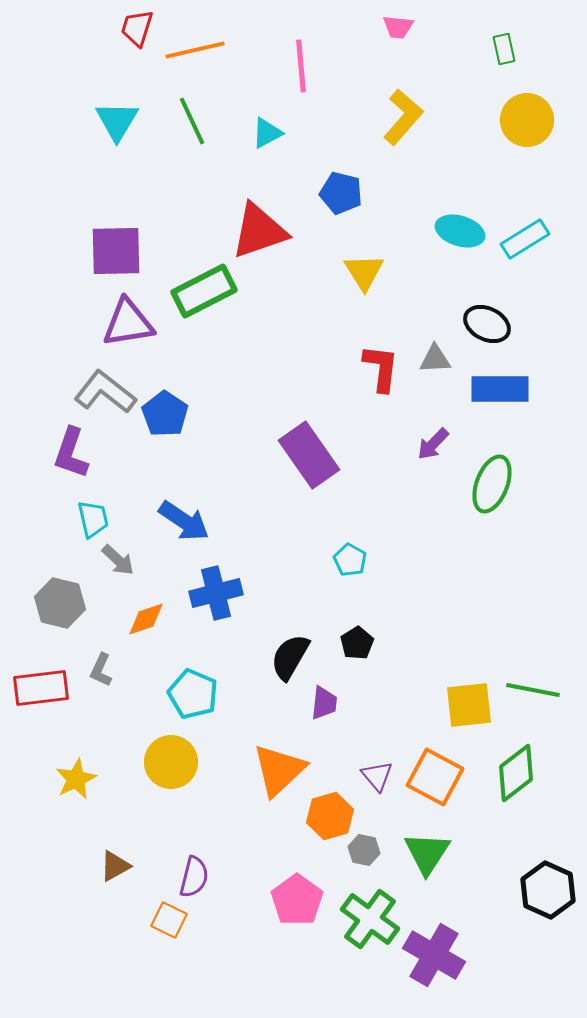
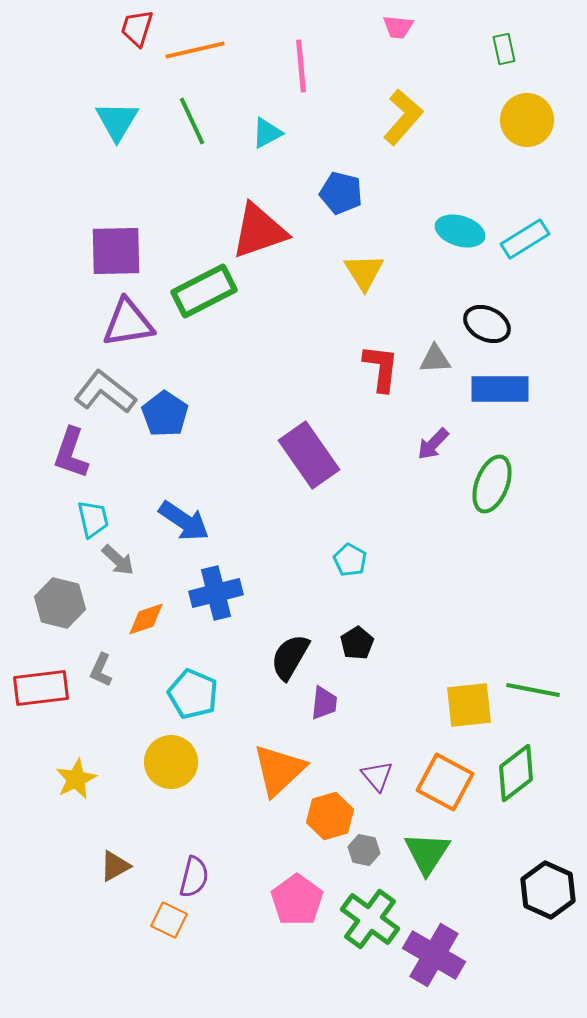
orange square at (435, 777): moved 10 px right, 5 px down
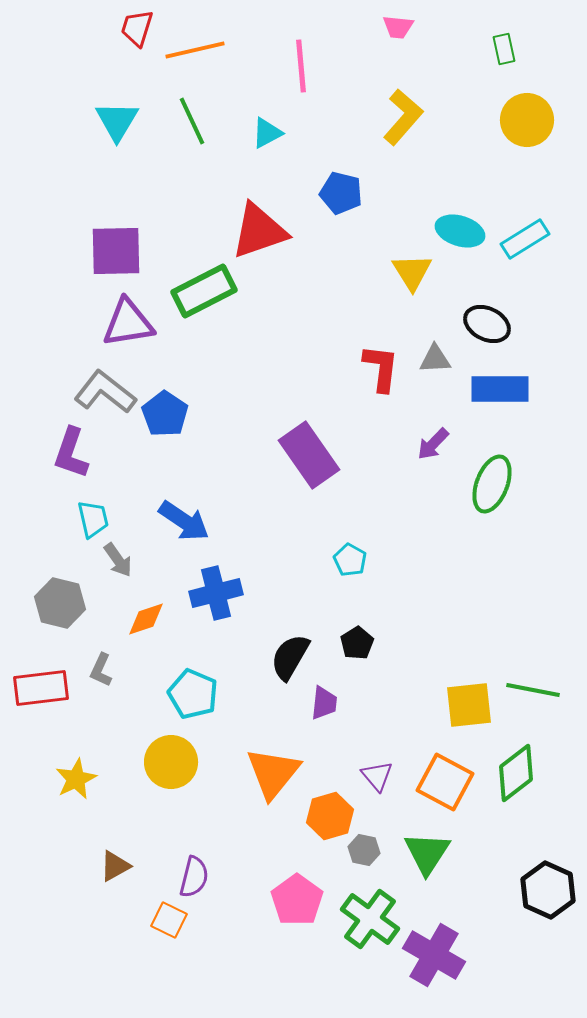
yellow triangle at (364, 272): moved 48 px right
gray arrow at (118, 560): rotated 12 degrees clockwise
orange triangle at (279, 770): moved 6 px left, 3 px down; rotated 8 degrees counterclockwise
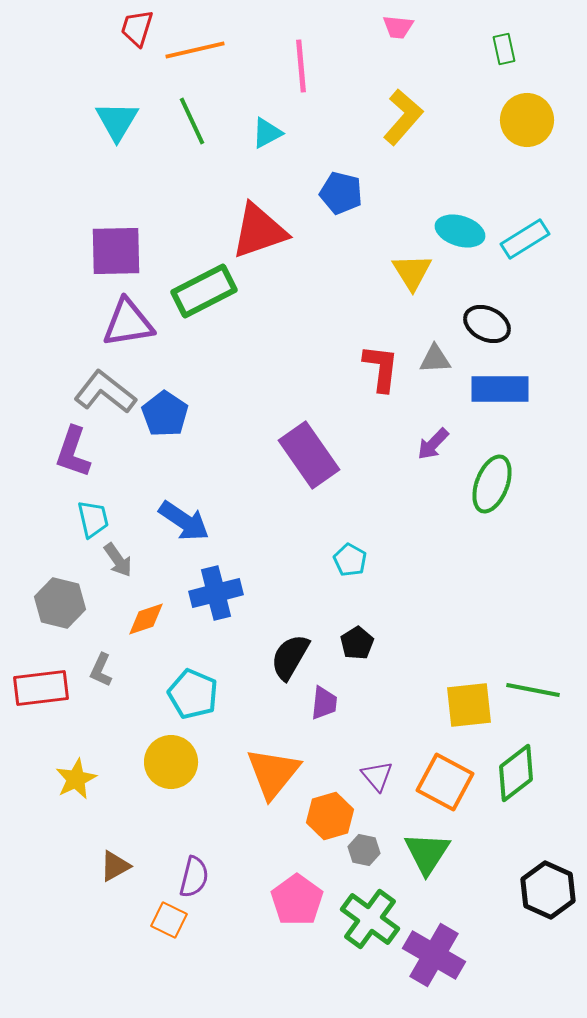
purple L-shape at (71, 453): moved 2 px right, 1 px up
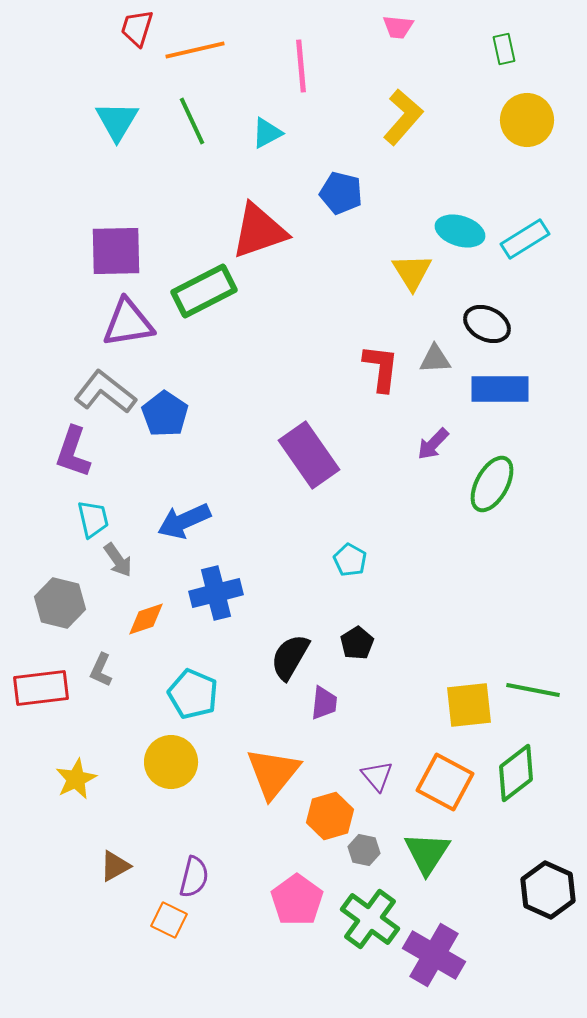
green ellipse at (492, 484): rotated 8 degrees clockwise
blue arrow at (184, 521): rotated 122 degrees clockwise
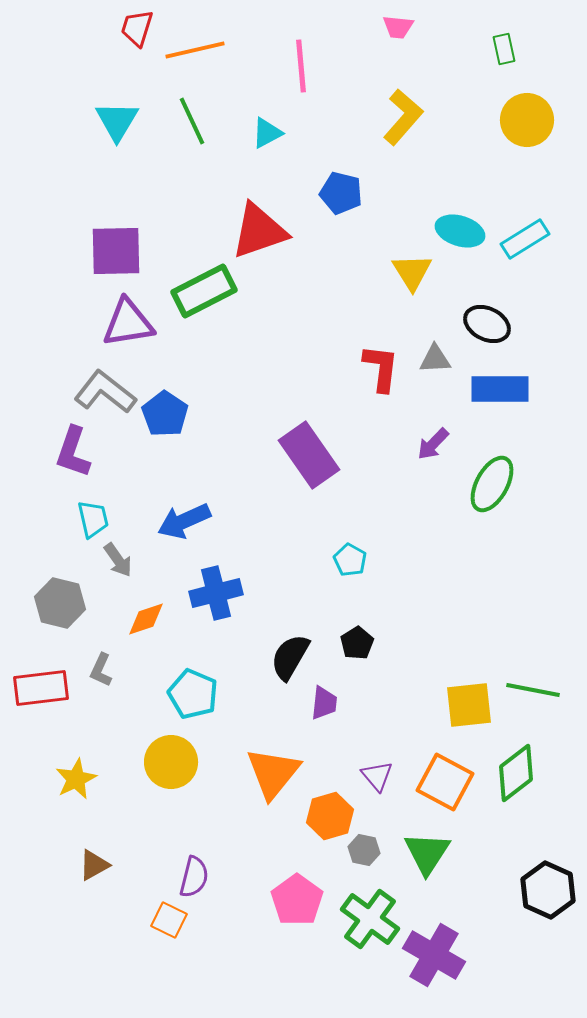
brown triangle at (115, 866): moved 21 px left, 1 px up
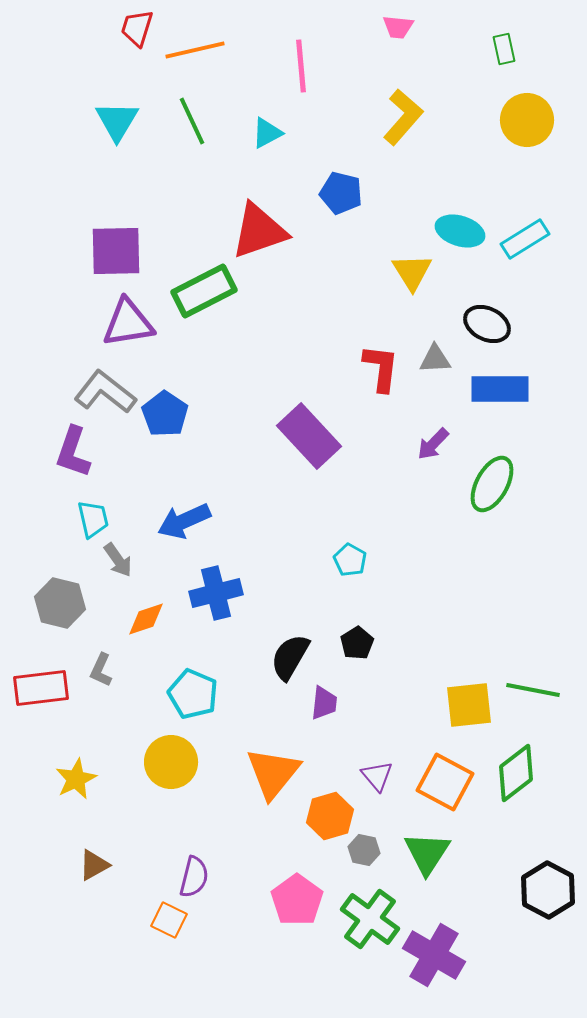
purple rectangle at (309, 455): moved 19 px up; rotated 8 degrees counterclockwise
black hexagon at (548, 890): rotated 4 degrees clockwise
